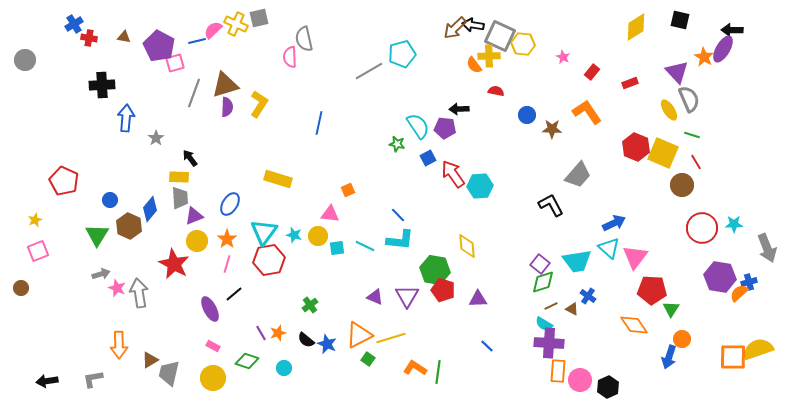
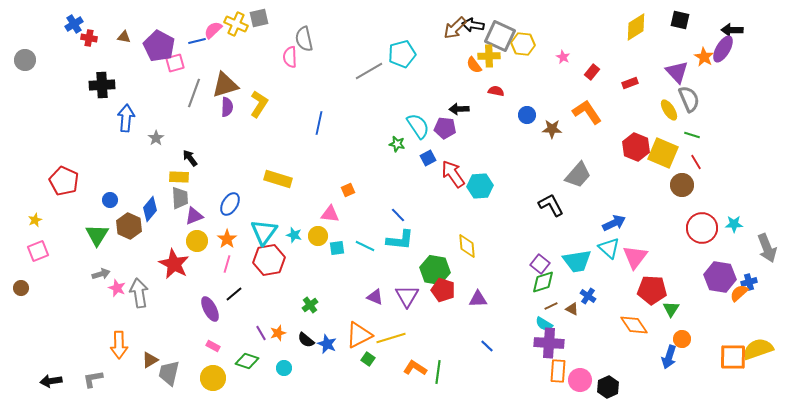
black arrow at (47, 381): moved 4 px right
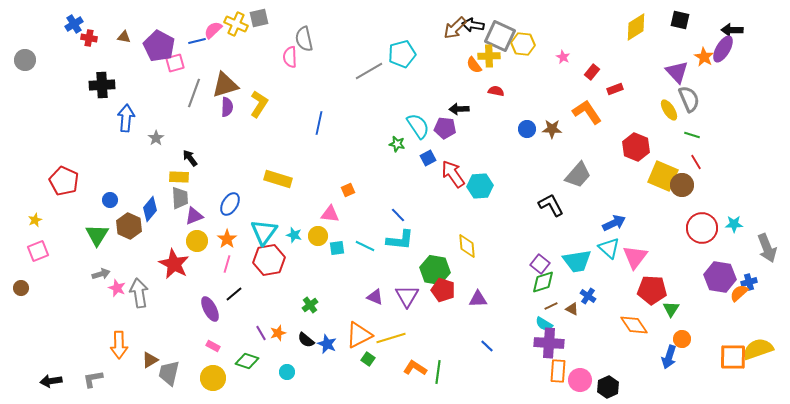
red rectangle at (630, 83): moved 15 px left, 6 px down
blue circle at (527, 115): moved 14 px down
yellow square at (663, 153): moved 23 px down
cyan circle at (284, 368): moved 3 px right, 4 px down
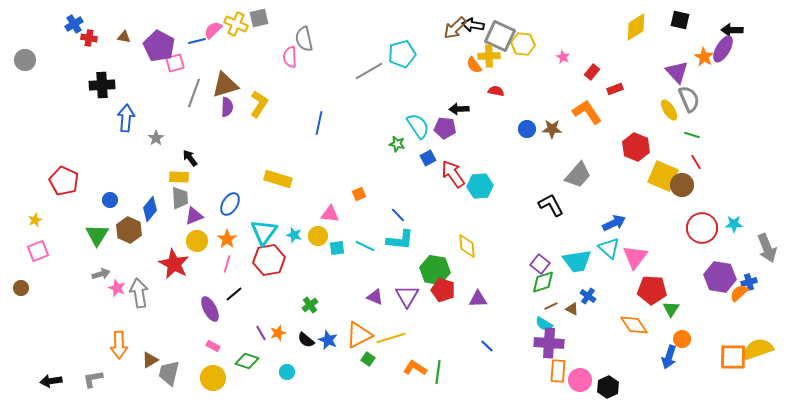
orange square at (348, 190): moved 11 px right, 4 px down
brown hexagon at (129, 226): moved 4 px down
blue star at (327, 344): moved 1 px right, 4 px up
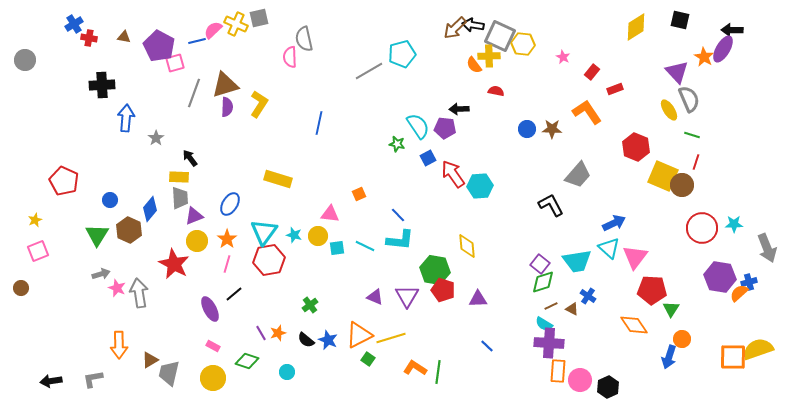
red line at (696, 162): rotated 49 degrees clockwise
